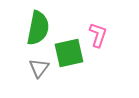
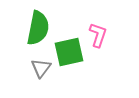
green square: moved 1 px up
gray triangle: moved 2 px right
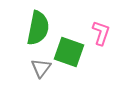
pink L-shape: moved 3 px right, 2 px up
green square: rotated 32 degrees clockwise
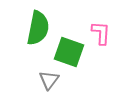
pink L-shape: rotated 15 degrees counterclockwise
gray triangle: moved 8 px right, 12 px down
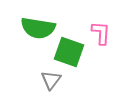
green semicircle: rotated 88 degrees clockwise
gray triangle: moved 2 px right
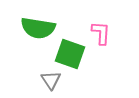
green square: moved 1 px right, 2 px down
gray triangle: rotated 10 degrees counterclockwise
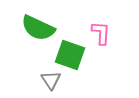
green semicircle: rotated 16 degrees clockwise
green square: moved 1 px down
